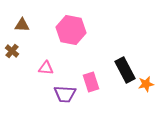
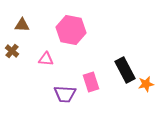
pink triangle: moved 9 px up
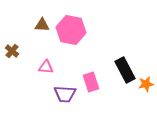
brown triangle: moved 20 px right
pink triangle: moved 8 px down
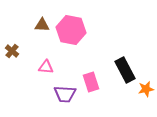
orange star: moved 5 px down
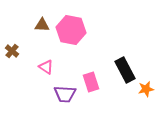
pink triangle: rotated 28 degrees clockwise
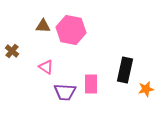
brown triangle: moved 1 px right, 1 px down
black rectangle: rotated 40 degrees clockwise
pink rectangle: moved 2 px down; rotated 18 degrees clockwise
purple trapezoid: moved 2 px up
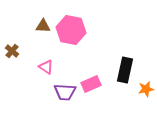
pink rectangle: rotated 66 degrees clockwise
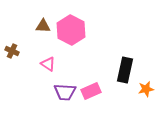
pink hexagon: rotated 16 degrees clockwise
brown cross: rotated 16 degrees counterclockwise
pink triangle: moved 2 px right, 3 px up
pink rectangle: moved 7 px down
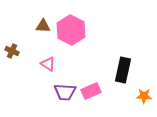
black rectangle: moved 2 px left
orange star: moved 2 px left, 7 px down; rotated 14 degrees clockwise
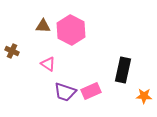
purple trapezoid: rotated 15 degrees clockwise
